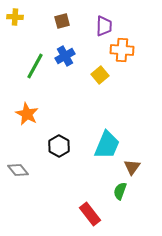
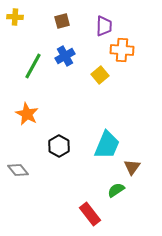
green line: moved 2 px left
green semicircle: moved 4 px left, 1 px up; rotated 36 degrees clockwise
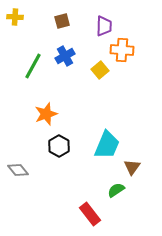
yellow square: moved 5 px up
orange star: moved 19 px right; rotated 25 degrees clockwise
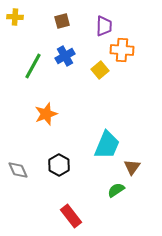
black hexagon: moved 19 px down
gray diamond: rotated 15 degrees clockwise
red rectangle: moved 19 px left, 2 px down
